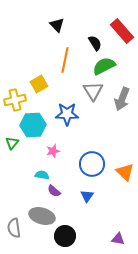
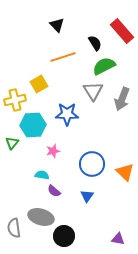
orange line: moved 2 px left, 3 px up; rotated 60 degrees clockwise
gray ellipse: moved 1 px left, 1 px down
black circle: moved 1 px left
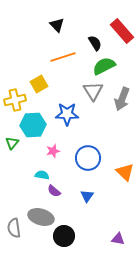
blue circle: moved 4 px left, 6 px up
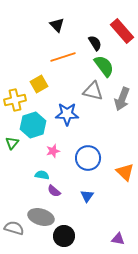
green semicircle: rotated 80 degrees clockwise
gray triangle: rotated 45 degrees counterclockwise
cyan hexagon: rotated 15 degrees counterclockwise
gray semicircle: rotated 114 degrees clockwise
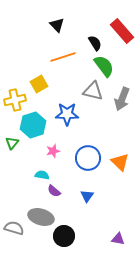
orange triangle: moved 5 px left, 10 px up
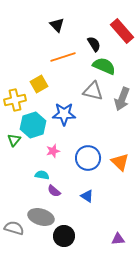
black semicircle: moved 1 px left, 1 px down
green semicircle: rotated 30 degrees counterclockwise
blue star: moved 3 px left
green triangle: moved 2 px right, 3 px up
blue triangle: rotated 32 degrees counterclockwise
purple triangle: rotated 16 degrees counterclockwise
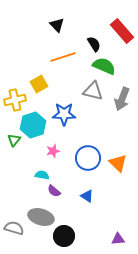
orange triangle: moved 2 px left, 1 px down
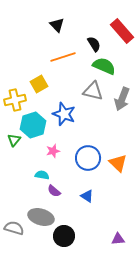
blue star: rotated 20 degrees clockwise
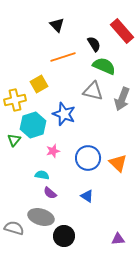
purple semicircle: moved 4 px left, 2 px down
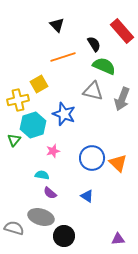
yellow cross: moved 3 px right
blue circle: moved 4 px right
